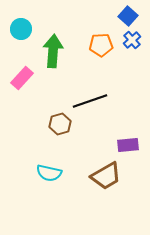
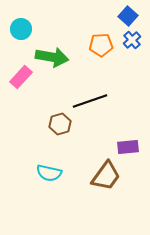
green arrow: moved 1 px left, 6 px down; rotated 96 degrees clockwise
pink rectangle: moved 1 px left, 1 px up
purple rectangle: moved 2 px down
brown trapezoid: rotated 24 degrees counterclockwise
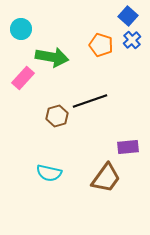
orange pentagon: rotated 20 degrees clockwise
pink rectangle: moved 2 px right, 1 px down
brown hexagon: moved 3 px left, 8 px up
brown trapezoid: moved 2 px down
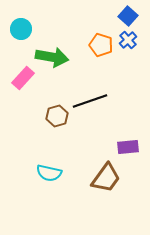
blue cross: moved 4 px left
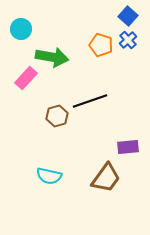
pink rectangle: moved 3 px right
cyan semicircle: moved 3 px down
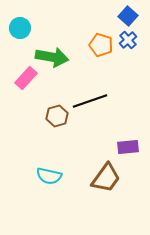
cyan circle: moved 1 px left, 1 px up
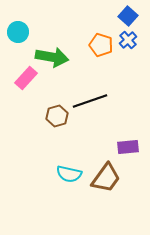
cyan circle: moved 2 px left, 4 px down
cyan semicircle: moved 20 px right, 2 px up
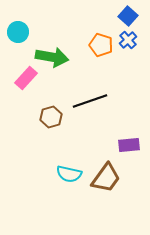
brown hexagon: moved 6 px left, 1 px down
purple rectangle: moved 1 px right, 2 px up
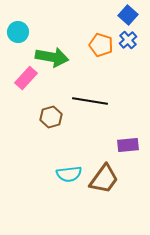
blue square: moved 1 px up
black line: rotated 28 degrees clockwise
purple rectangle: moved 1 px left
cyan semicircle: rotated 20 degrees counterclockwise
brown trapezoid: moved 2 px left, 1 px down
